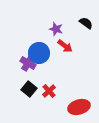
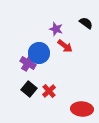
red ellipse: moved 3 px right, 2 px down; rotated 20 degrees clockwise
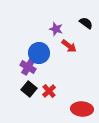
red arrow: moved 4 px right
purple cross: moved 4 px down
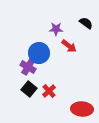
purple star: rotated 16 degrees counterclockwise
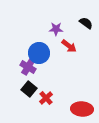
red cross: moved 3 px left, 7 px down
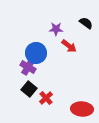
blue circle: moved 3 px left
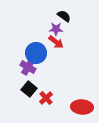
black semicircle: moved 22 px left, 7 px up
red arrow: moved 13 px left, 4 px up
red ellipse: moved 2 px up
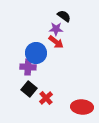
purple cross: rotated 28 degrees counterclockwise
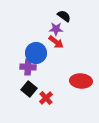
red ellipse: moved 1 px left, 26 px up
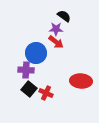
purple cross: moved 2 px left, 3 px down
red cross: moved 5 px up; rotated 24 degrees counterclockwise
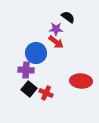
black semicircle: moved 4 px right, 1 px down
